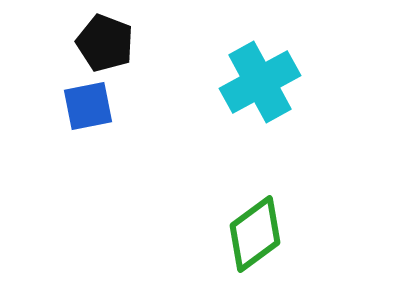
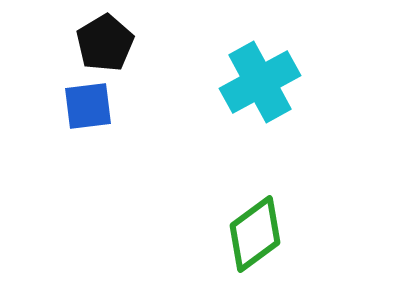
black pentagon: rotated 20 degrees clockwise
blue square: rotated 4 degrees clockwise
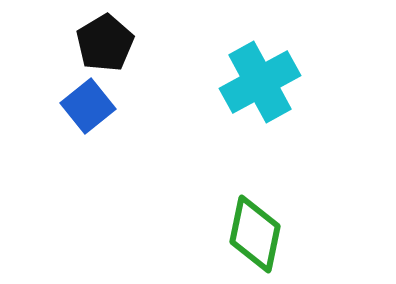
blue square: rotated 32 degrees counterclockwise
green diamond: rotated 42 degrees counterclockwise
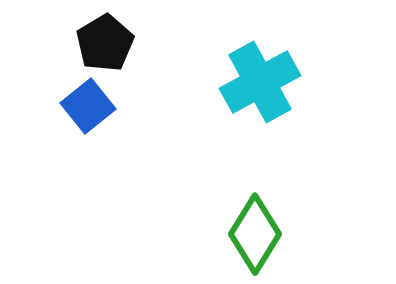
green diamond: rotated 20 degrees clockwise
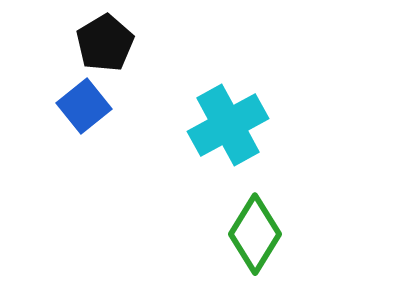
cyan cross: moved 32 px left, 43 px down
blue square: moved 4 px left
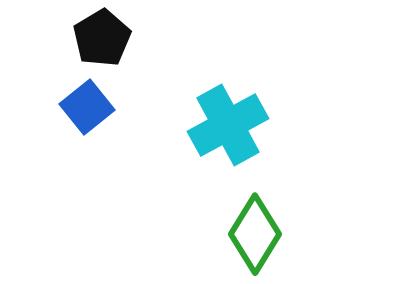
black pentagon: moved 3 px left, 5 px up
blue square: moved 3 px right, 1 px down
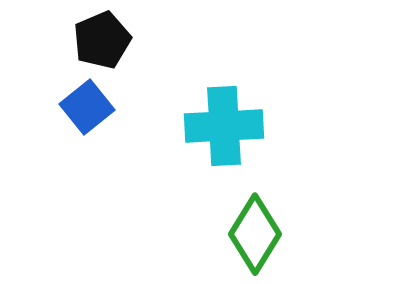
black pentagon: moved 2 px down; rotated 8 degrees clockwise
cyan cross: moved 4 px left, 1 px down; rotated 26 degrees clockwise
